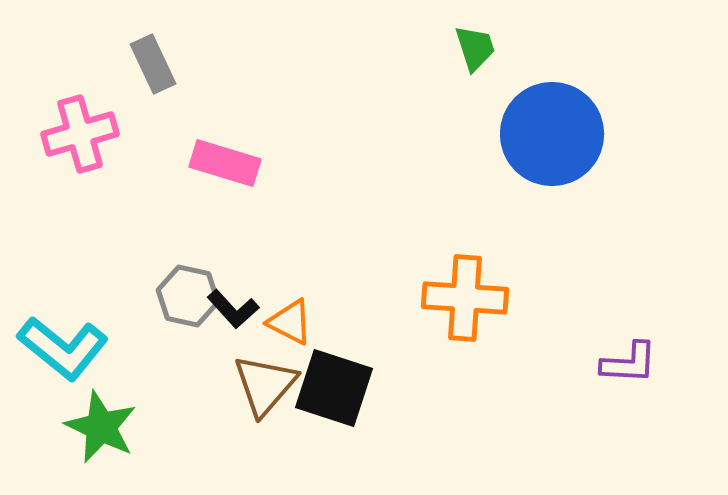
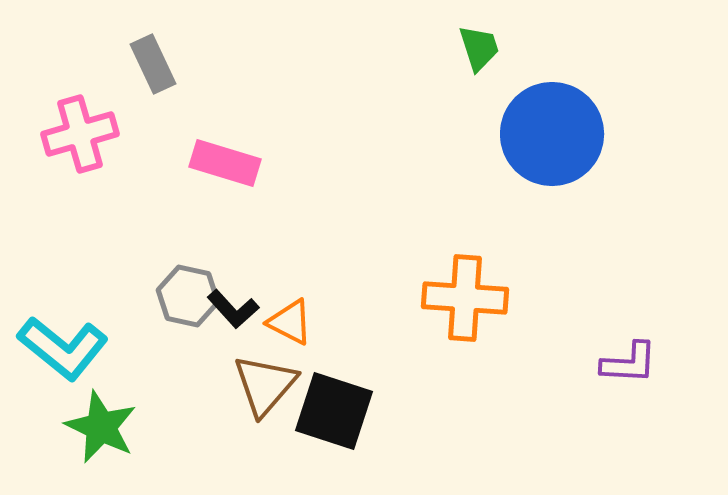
green trapezoid: moved 4 px right
black square: moved 23 px down
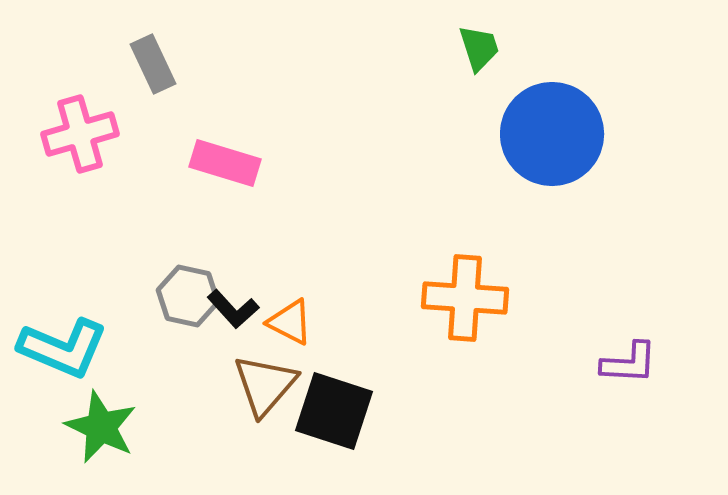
cyan L-shape: rotated 16 degrees counterclockwise
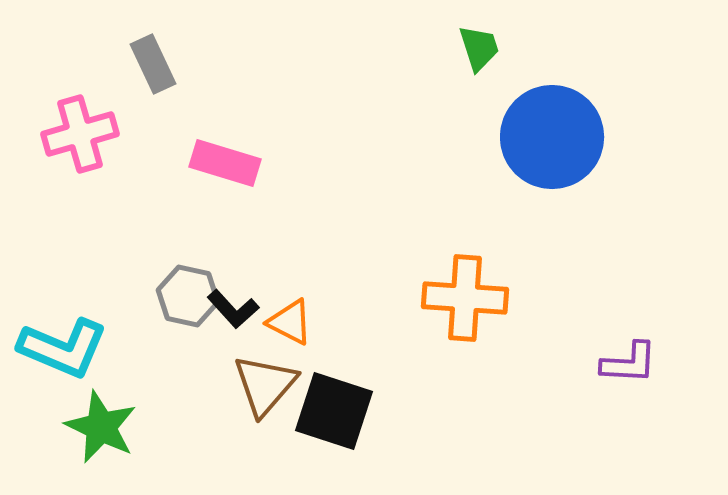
blue circle: moved 3 px down
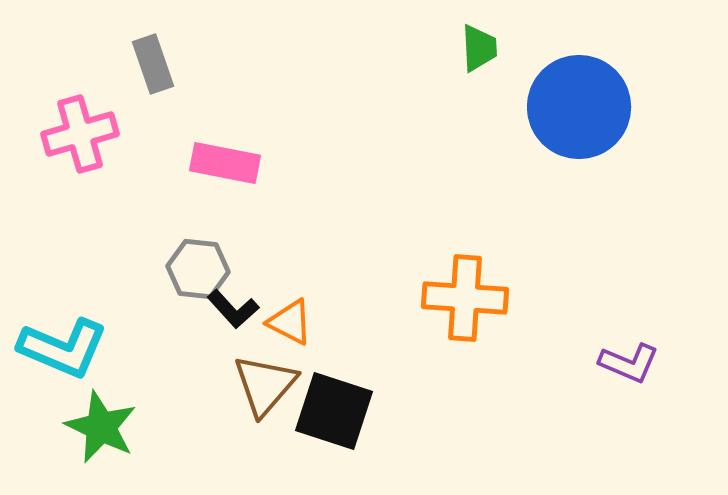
green trapezoid: rotated 15 degrees clockwise
gray rectangle: rotated 6 degrees clockwise
blue circle: moved 27 px right, 30 px up
pink rectangle: rotated 6 degrees counterclockwise
gray hexagon: moved 10 px right, 27 px up; rotated 6 degrees counterclockwise
purple L-shape: rotated 20 degrees clockwise
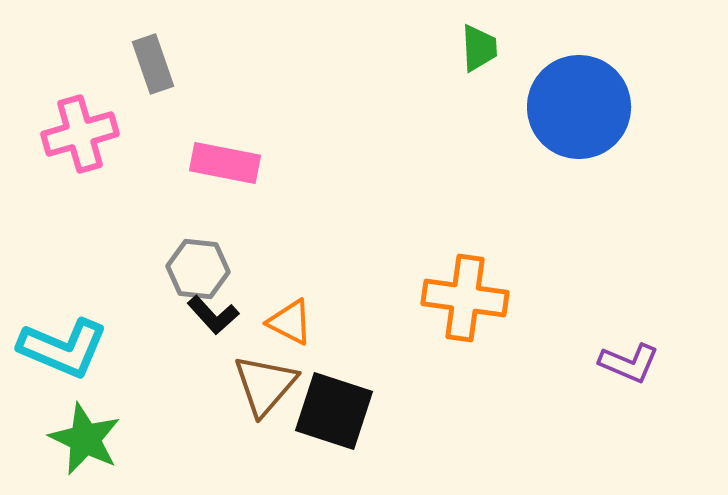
orange cross: rotated 4 degrees clockwise
black L-shape: moved 20 px left, 6 px down
green star: moved 16 px left, 12 px down
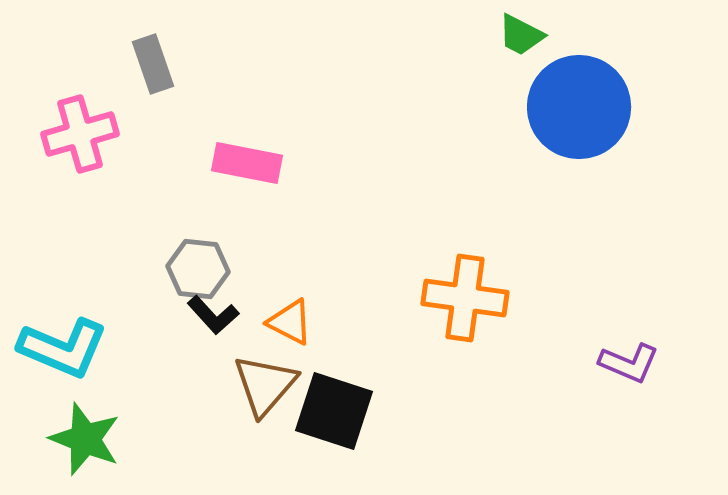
green trapezoid: moved 42 px right, 13 px up; rotated 120 degrees clockwise
pink rectangle: moved 22 px right
green star: rotated 4 degrees counterclockwise
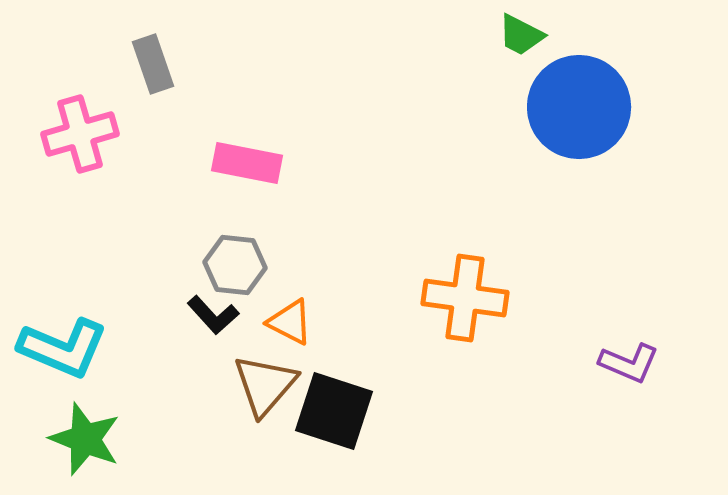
gray hexagon: moved 37 px right, 4 px up
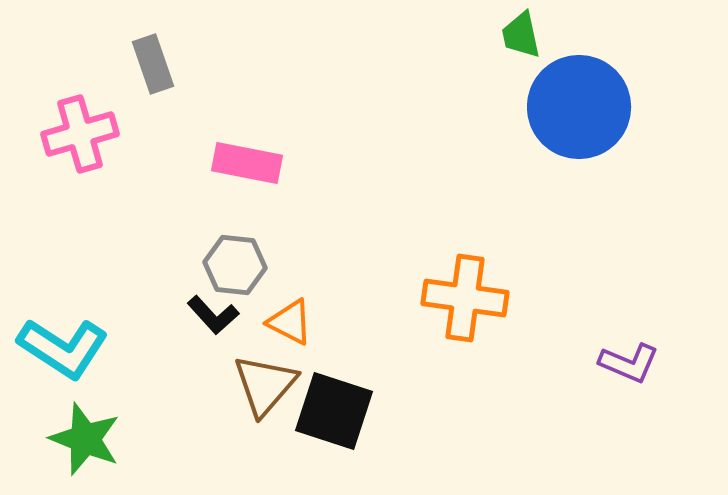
green trapezoid: rotated 51 degrees clockwise
cyan L-shape: rotated 10 degrees clockwise
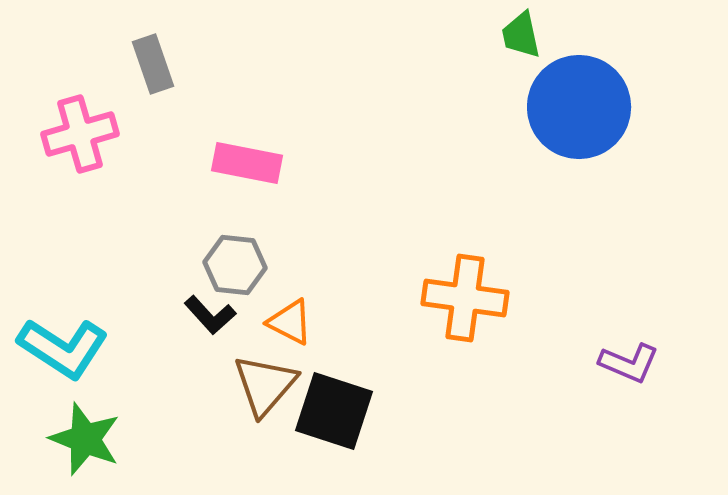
black L-shape: moved 3 px left
